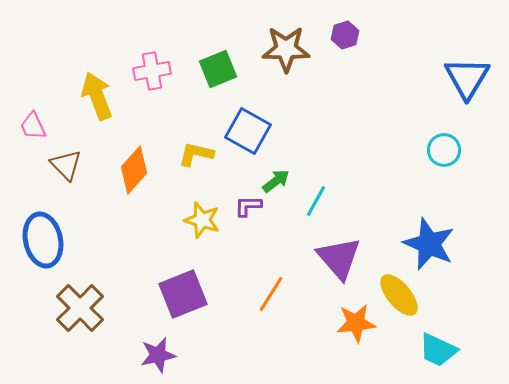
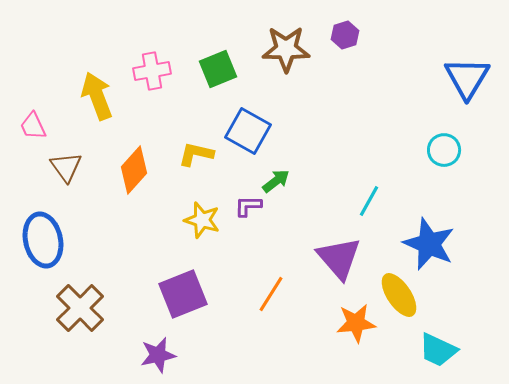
brown triangle: moved 2 px down; rotated 8 degrees clockwise
cyan line: moved 53 px right
yellow ellipse: rotated 6 degrees clockwise
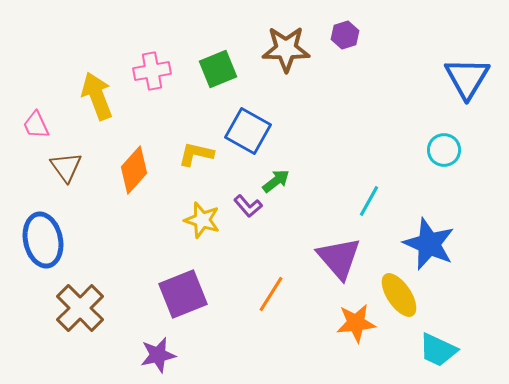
pink trapezoid: moved 3 px right, 1 px up
purple L-shape: rotated 132 degrees counterclockwise
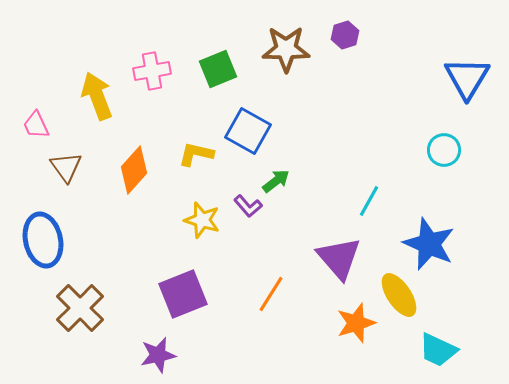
orange star: rotated 12 degrees counterclockwise
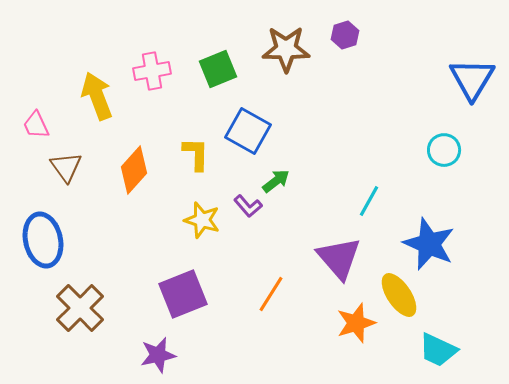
blue triangle: moved 5 px right, 1 px down
yellow L-shape: rotated 78 degrees clockwise
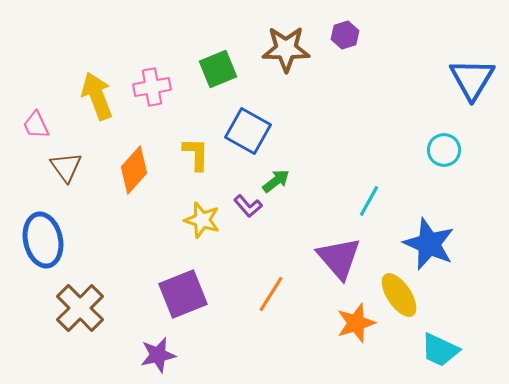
pink cross: moved 16 px down
cyan trapezoid: moved 2 px right
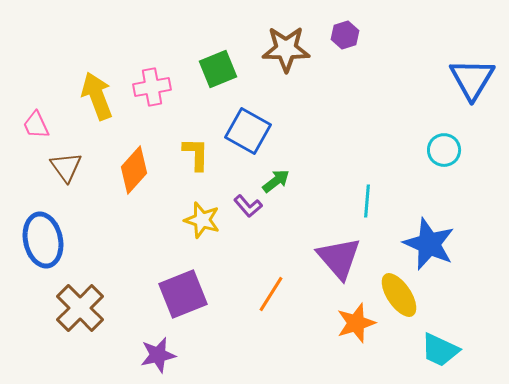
cyan line: moved 2 px left; rotated 24 degrees counterclockwise
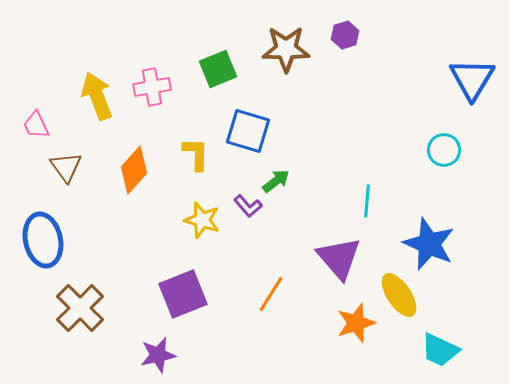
blue square: rotated 12 degrees counterclockwise
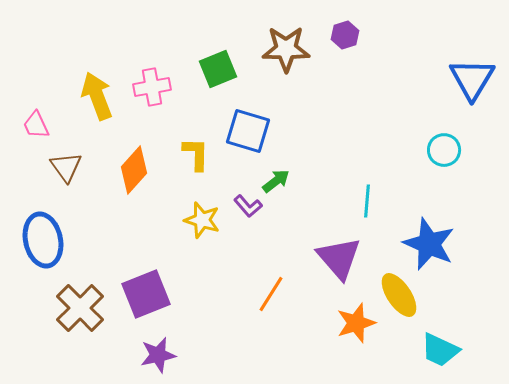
purple square: moved 37 px left
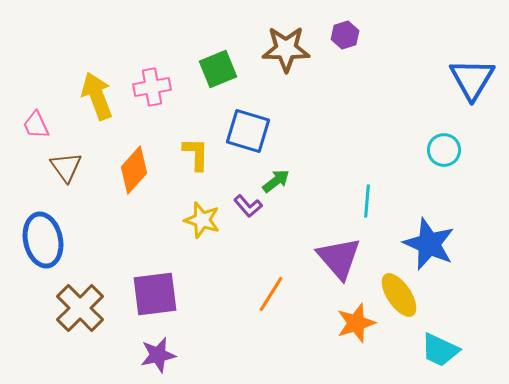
purple square: moved 9 px right; rotated 15 degrees clockwise
